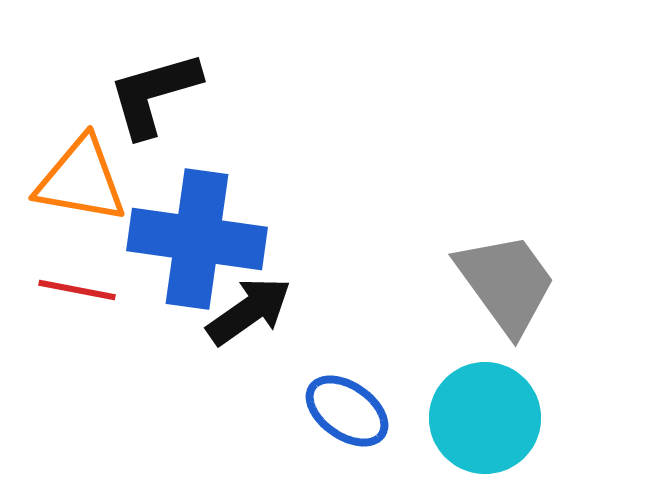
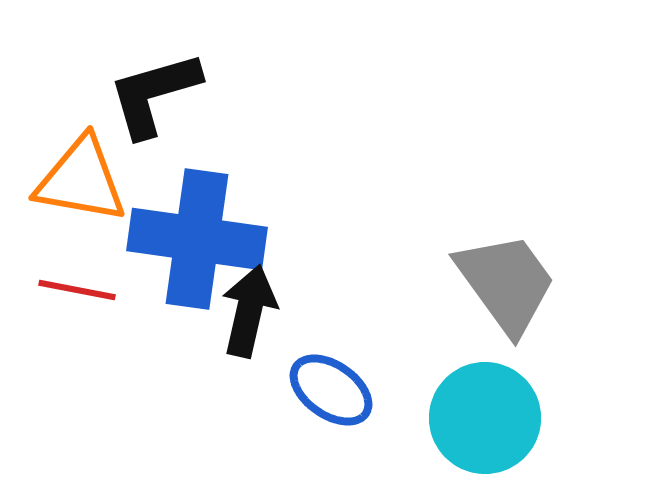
black arrow: rotated 42 degrees counterclockwise
blue ellipse: moved 16 px left, 21 px up
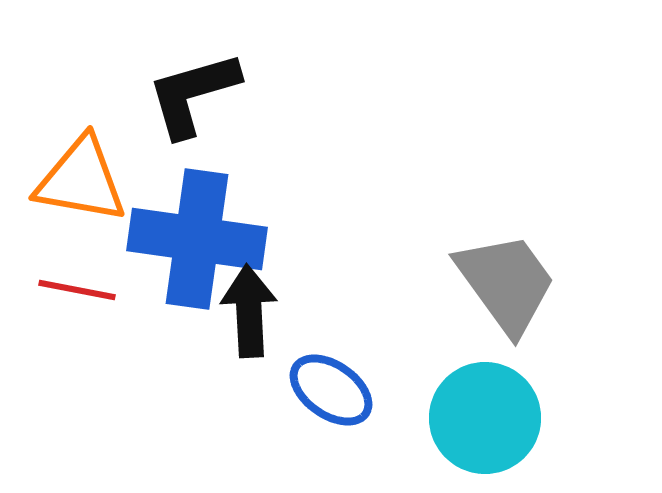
black L-shape: moved 39 px right
black arrow: rotated 16 degrees counterclockwise
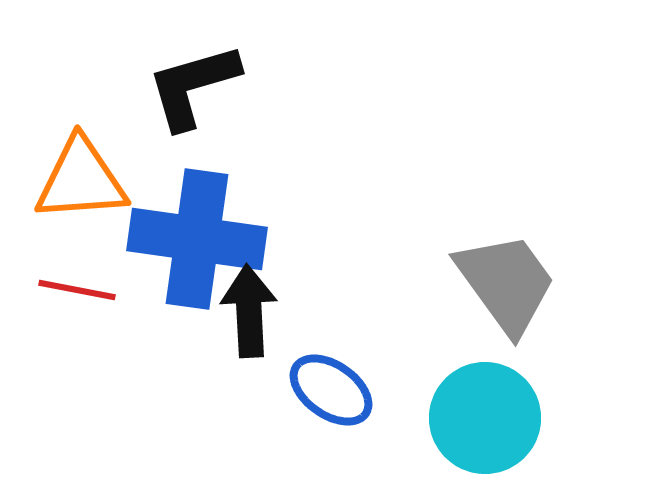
black L-shape: moved 8 px up
orange triangle: rotated 14 degrees counterclockwise
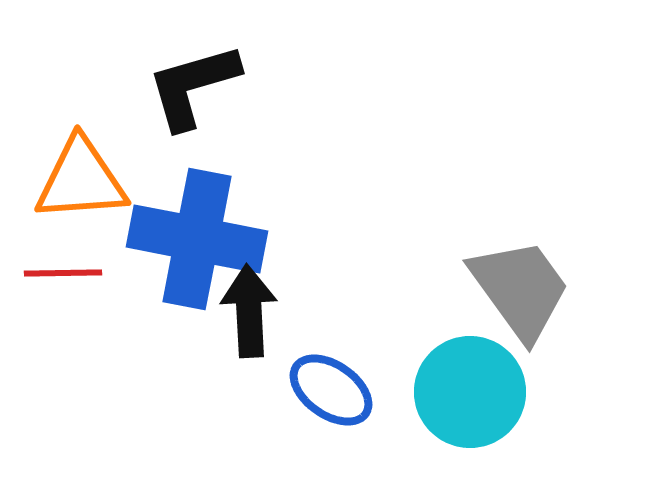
blue cross: rotated 3 degrees clockwise
gray trapezoid: moved 14 px right, 6 px down
red line: moved 14 px left, 17 px up; rotated 12 degrees counterclockwise
cyan circle: moved 15 px left, 26 px up
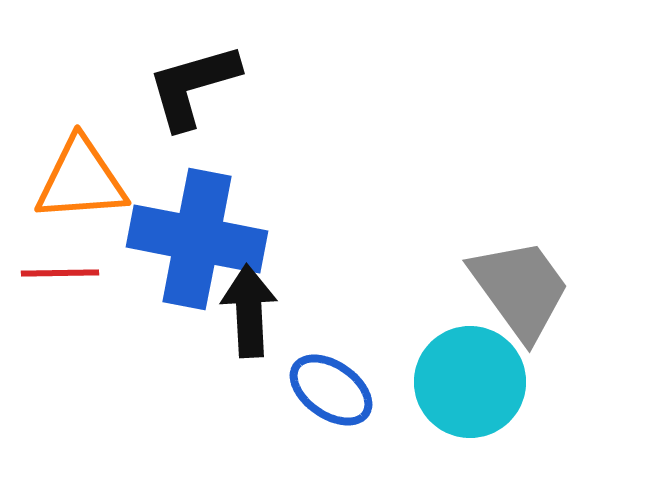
red line: moved 3 px left
cyan circle: moved 10 px up
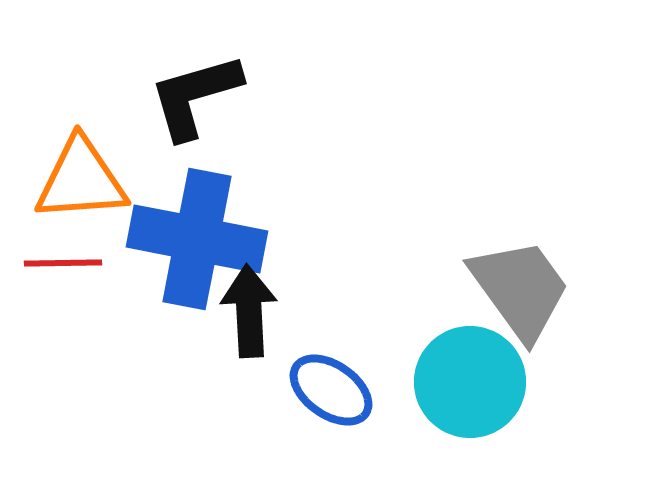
black L-shape: moved 2 px right, 10 px down
red line: moved 3 px right, 10 px up
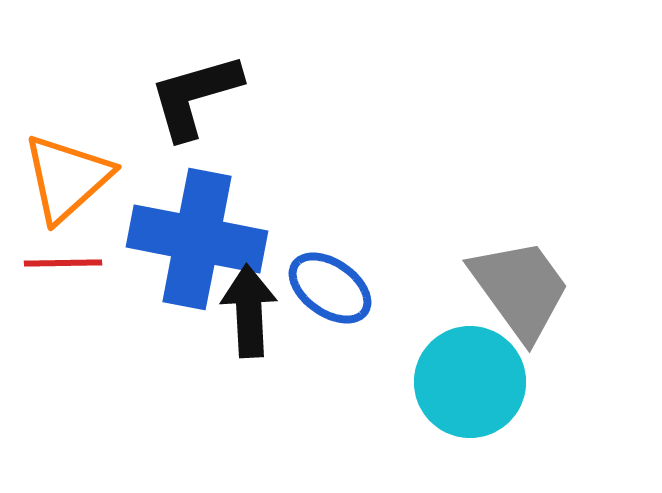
orange triangle: moved 14 px left, 2 px up; rotated 38 degrees counterclockwise
blue ellipse: moved 1 px left, 102 px up
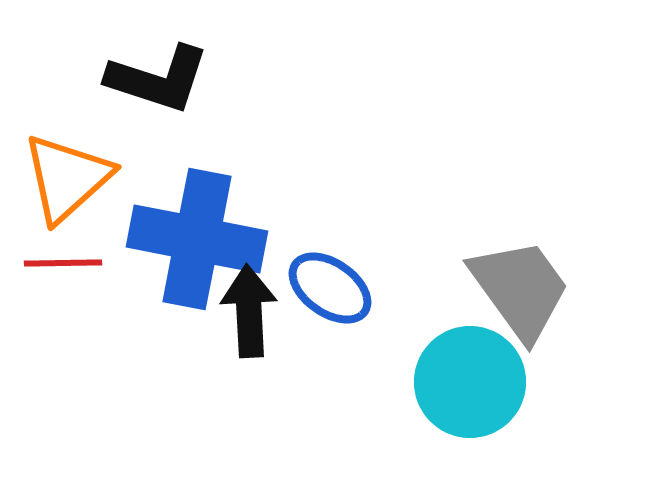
black L-shape: moved 37 px left, 17 px up; rotated 146 degrees counterclockwise
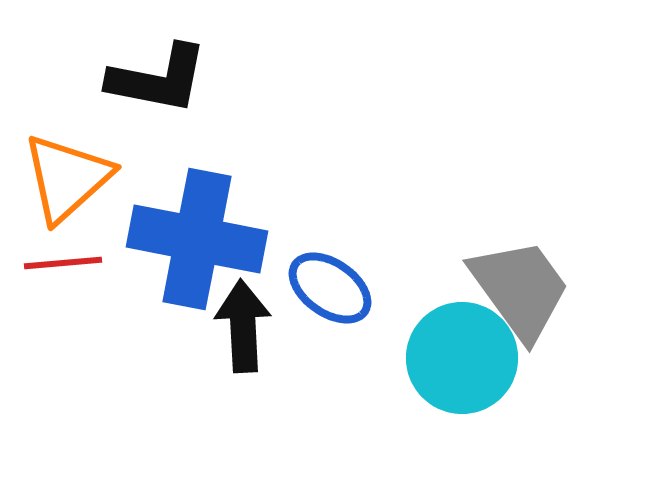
black L-shape: rotated 7 degrees counterclockwise
red line: rotated 4 degrees counterclockwise
black arrow: moved 6 px left, 15 px down
cyan circle: moved 8 px left, 24 px up
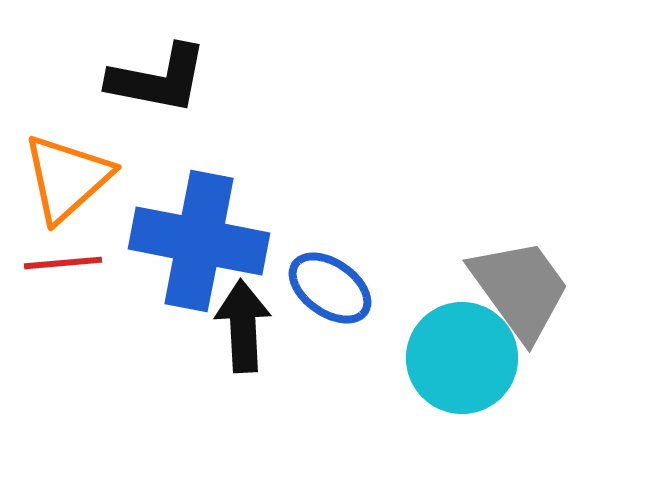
blue cross: moved 2 px right, 2 px down
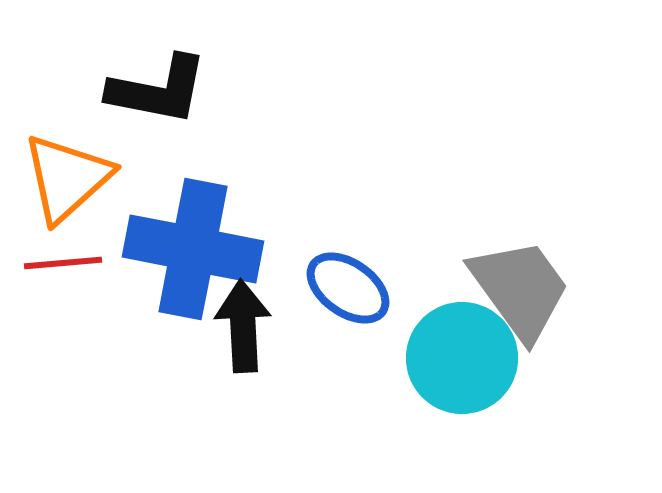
black L-shape: moved 11 px down
blue cross: moved 6 px left, 8 px down
blue ellipse: moved 18 px right
